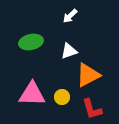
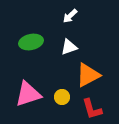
white triangle: moved 4 px up
pink triangle: moved 4 px left; rotated 20 degrees counterclockwise
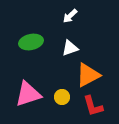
white triangle: moved 1 px right, 1 px down
red L-shape: moved 1 px right, 3 px up
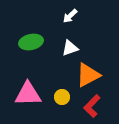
pink triangle: rotated 16 degrees clockwise
red L-shape: moved 1 px left; rotated 60 degrees clockwise
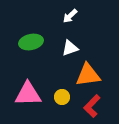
orange triangle: rotated 20 degrees clockwise
